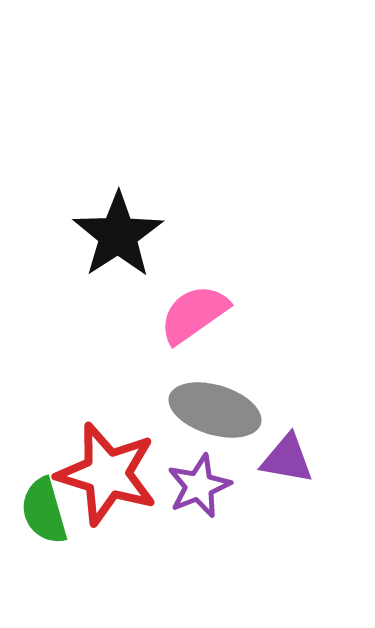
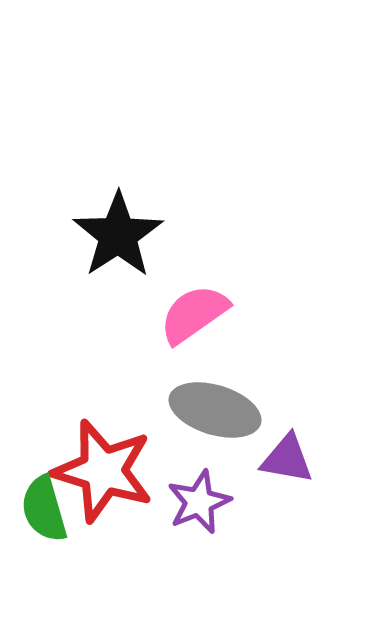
red star: moved 4 px left, 3 px up
purple star: moved 16 px down
green semicircle: moved 2 px up
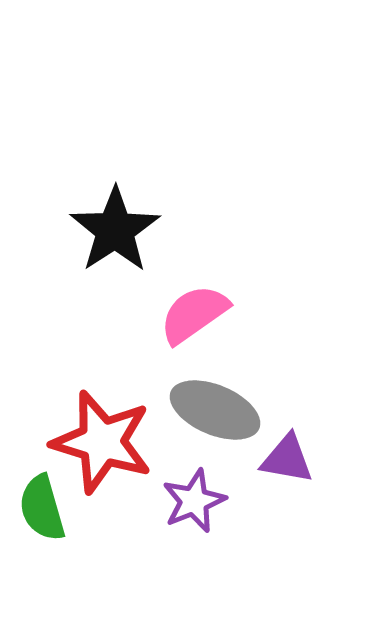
black star: moved 3 px left, 5 px up
gray ellipse: rotated 6 degrees clockwise
red star: moved 1 px left, 29 px up
purple star: moved 5 px left, 1 px up
green semicircle: moved 2 px left, 1 px up
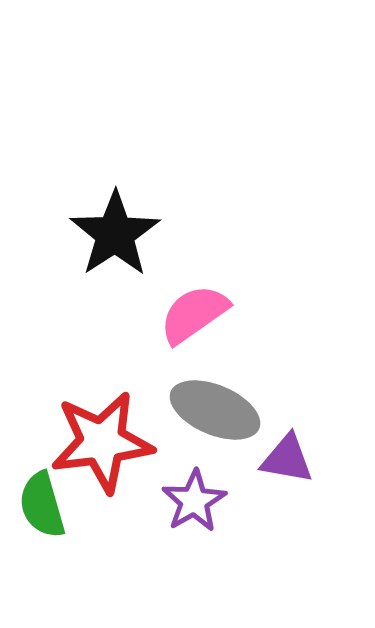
black star: moved 4 px down
red star: rotated 24 degrees counterclockwise
purple star: rotated 8 degrees counterclockwise
green semicircle: moved 3 px up
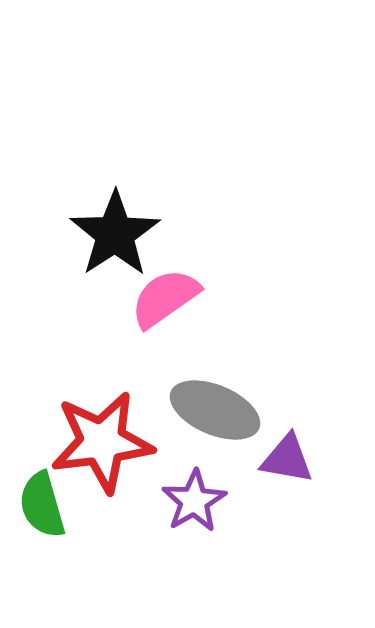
pink semicircle: moved 29 px left, 16 px up
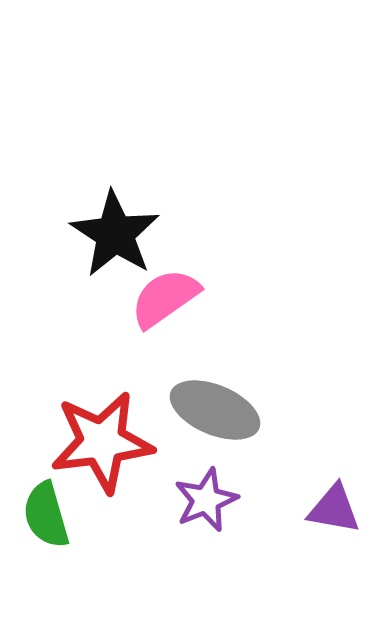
black star: rotated 6 degrees counterclockwise
purple triangle: moved 47 px right, 50 px down
purple star: moved 12 px right, 1 px up; rotated 8 degrees clockwise
green semicircle: moved 4 px right, 10 px down
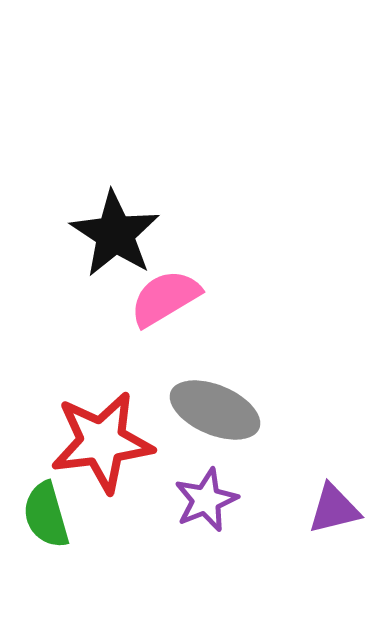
pink semicircle: rotated 4 degrees clockwise
purple triangle: rotated 24 degrees counterclockwise
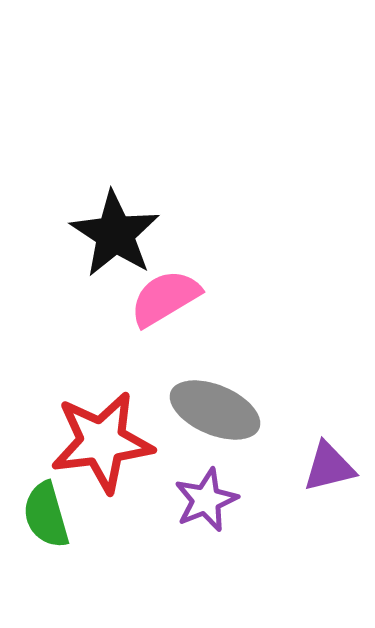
purple triangle: moved 5 px left, 42 px up
